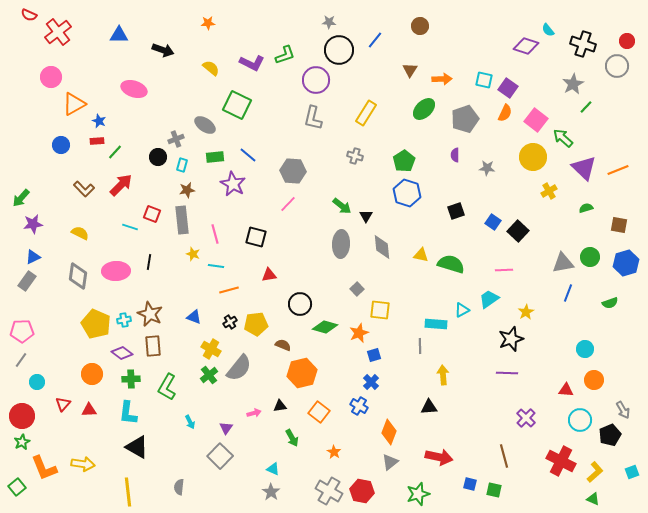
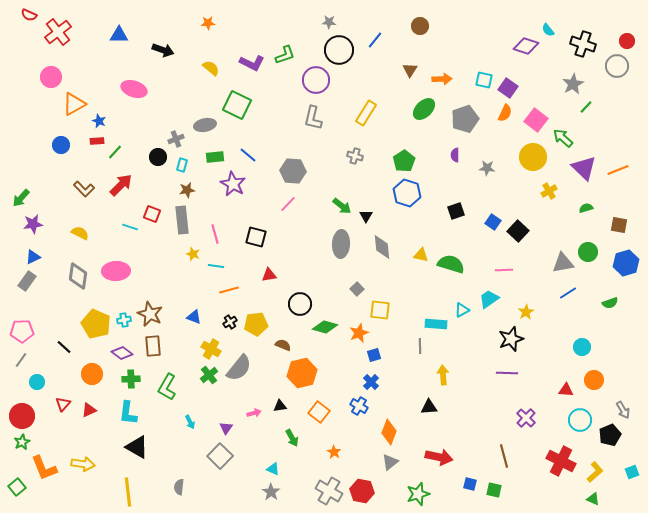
gray ellipse at (205, 125): rotated 45 degrees counterclockwise
green circle at (590, 257): moved 2 px left, 5 px up
black line at (149, 262): moved 85 px left, 85 px down; rotated 56 degrees counterclockwise
blue line at (568, 293): rotated 36 degrees clockwise
cyan circle at (585, 349): moved 3 px left, 2 px up
red triangle at (89, 410): rotated 21 degrees counterclockwise
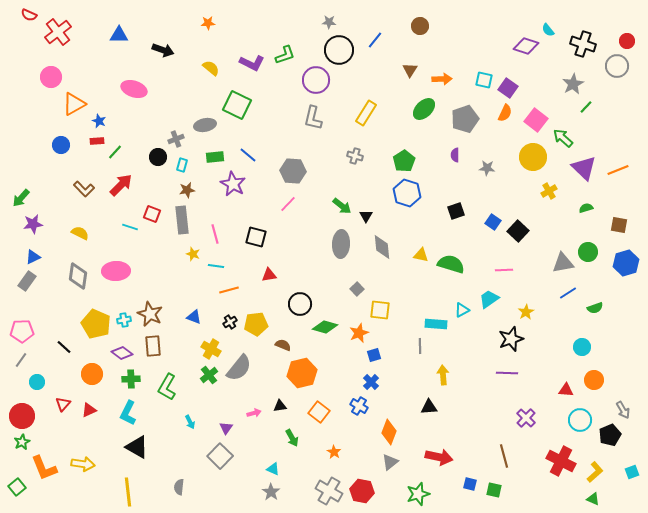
green semicircle at (610, 303): moved 15 px left, 5 px down
cyan L-shape at (128, 413): rotated 20 degrees clockwise
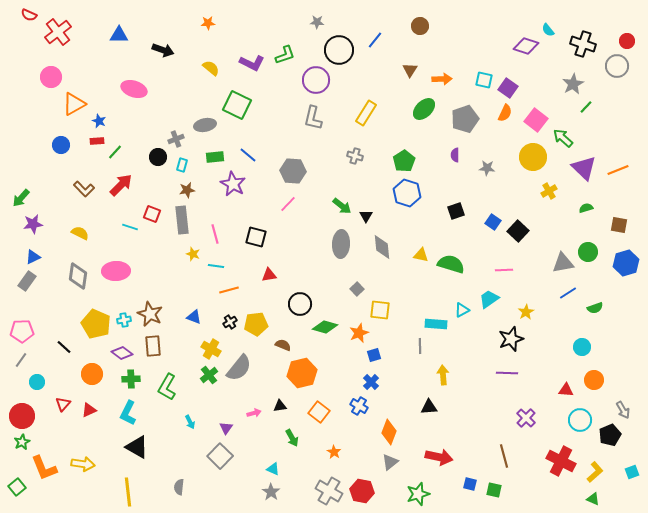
gray star at (329, 22): moved 12 px left
